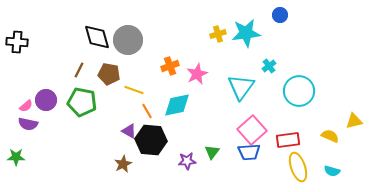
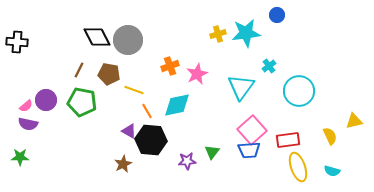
blue circle: moved 3 px left
black diamond: rotated 12 degrees counterclockwise
yellow semicircle: rotated 42 degrees clockwise
blue trapezoid: moved 2 px up
green star: moved 4 px right
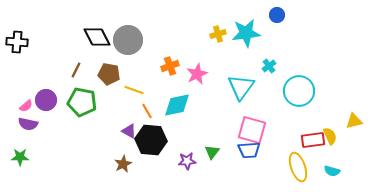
brown line: moved 3 px left
pink square: rotated 32 degrees counterclockwise
red rectangle: moved 25 px right
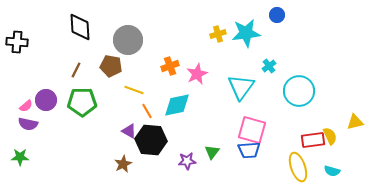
black diamond: moved 17 px left, 10 px up; rotated 24 degrees clockwise
brown pentagon: moved 2 px right, 8 px up
green pentagon: rotated 12 degrees counterclockwise
yellow triangle: moved 1 px right, 1 px down
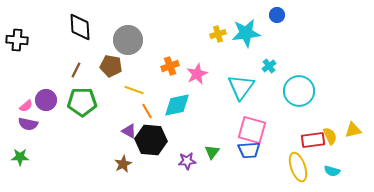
black cross: moved 2 px up
yellow triangle: moved 2 px left, 8 px down
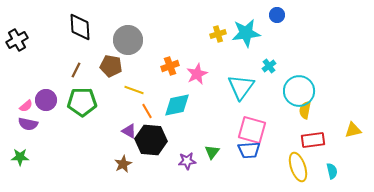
black cross: rotated 35 degrees counterclockwise
yellow semicircle: moved 25 px left, 26 px up; rotated 144 degrees counterclockwise
cyan semicircle: rotated 119 degrees counterclockwise
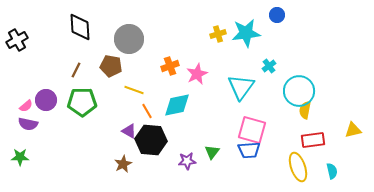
gray circle: moved 1 px right, 1 px up
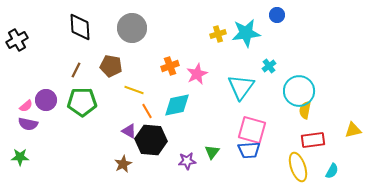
gray circle: moved 3 px right, 11 px up
cyan semicircle: rotated 42 degrees clockwise
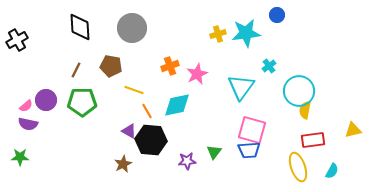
green triangle: moved 2 px right
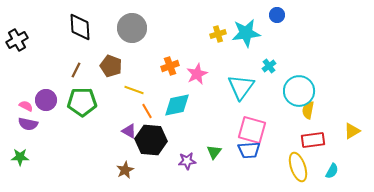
brown pentagon: rotated 10 degrees clockwise
pink semicircle: rotated 112 degrees counterclockwise
yellow semicircle: moved 3 px right
yellow triangle: moved 1 px left, 1 px down; rotated 18 degrees counterclockwise
brown star: moved 2 px right, 6 px down
